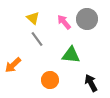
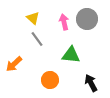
pink arrow: rotated 28 degrees clockwise
orange arrow: moved 1 px right, 1 px up
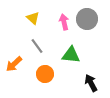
gray line: moved 7 px down
orange circle: moved 5 px left, 6 px up
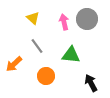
orange circle: moved 1 px right, 2 px down
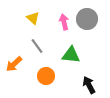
black arrow: moved 2 px left, 2 px down
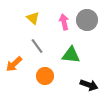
gray circle: moved 1 px down
orange circle: moved 1 px left
black arrow: rotated 138 degrees clockwise
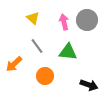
green triangle: moved 3 px left, 3 px up
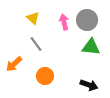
gray line: moved 1 px left, 2 px up
green triangle: moved 23 px right, 5 px up
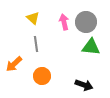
gray circle: moved 1 px left, 2 px down
gray line: rotated 28 degrees clockwise
orange circle: moved 3 px left
black arrow: moved 5 px left
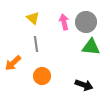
orange arrow: moved 1 px left, 1 px up
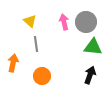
yellow triangle: moved 3 px left, 3 px down
green triangle: moved 2 px right
orange arrow: rotated 144 degrees clockwise
black arrow: moved 6 px right, 10 px up; rotated 90 degrees counterclockwise
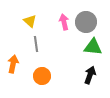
orange arrow: moved 1 px down
